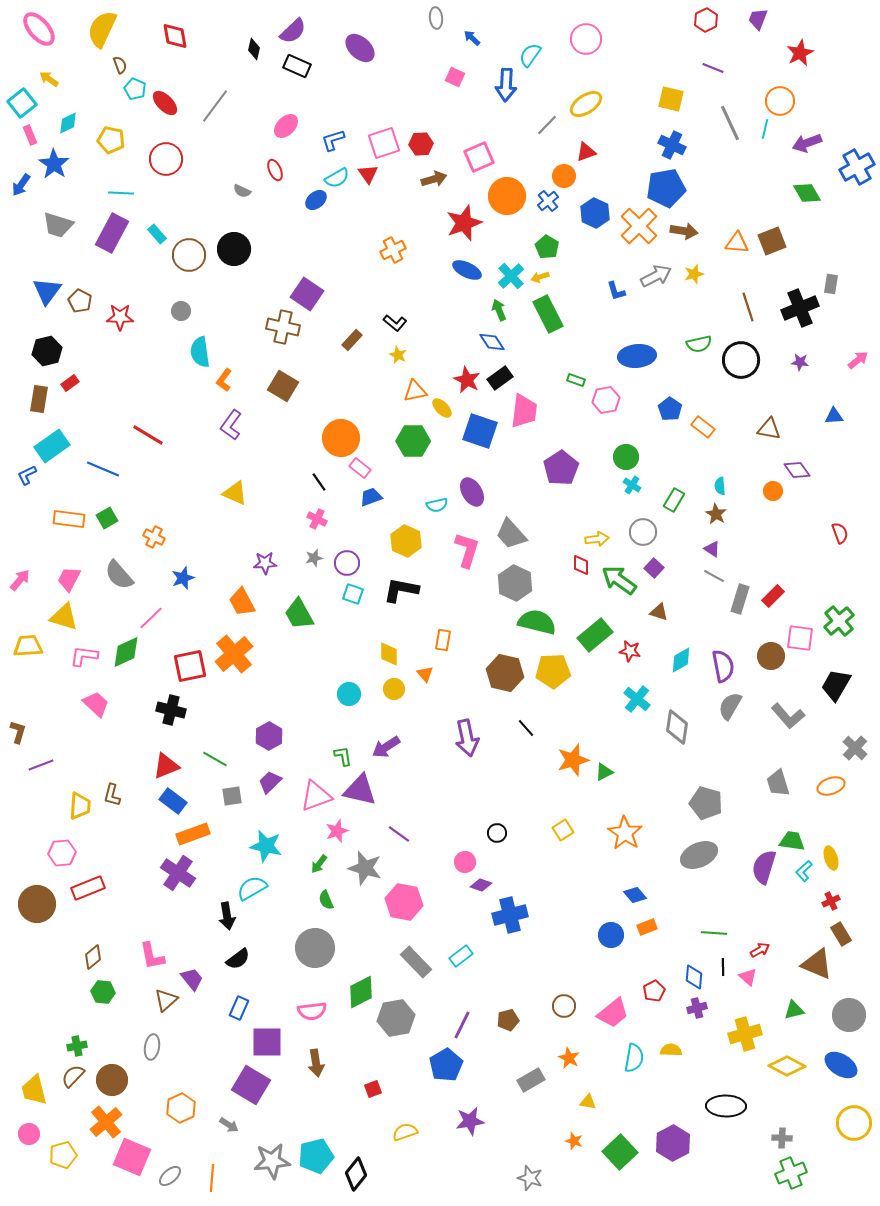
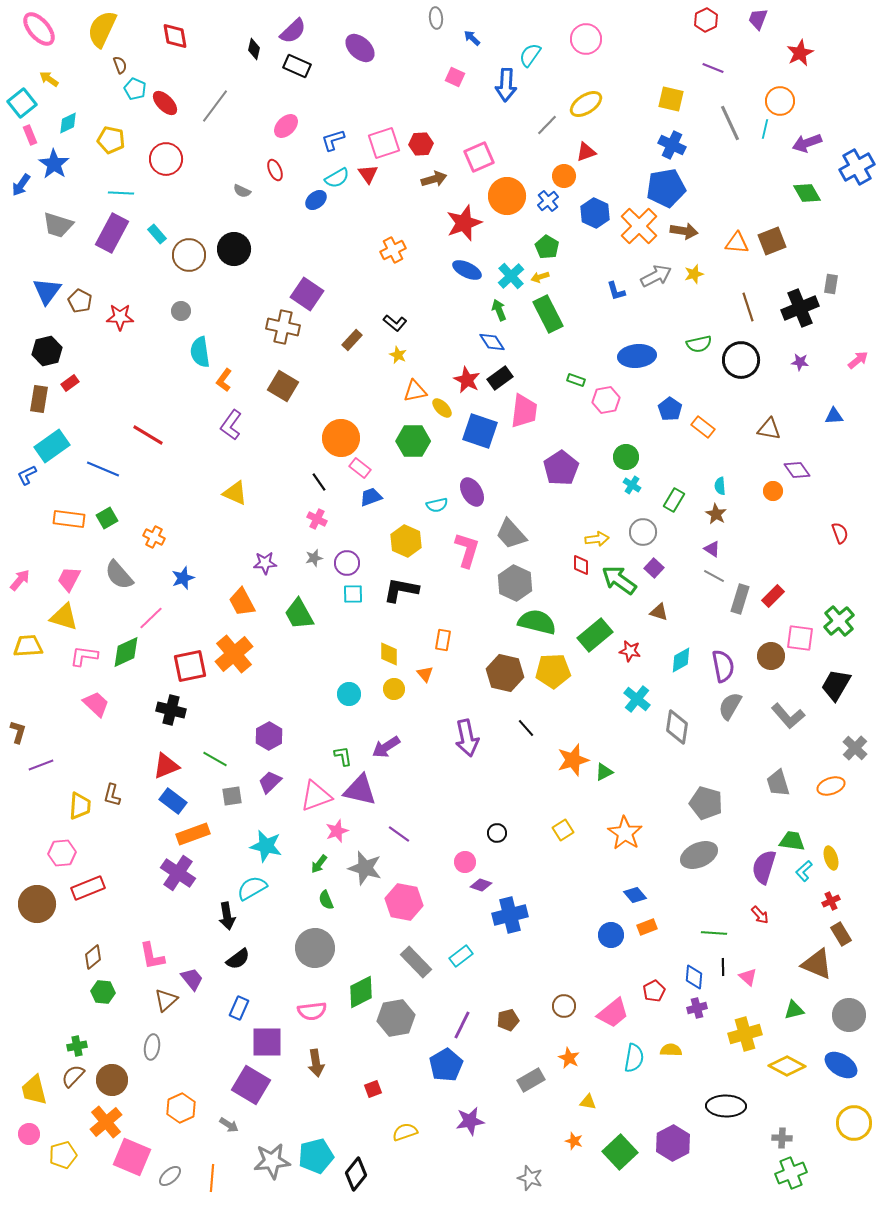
cyan square at (353, 594): rotated 20 degrees counterclockwise
red arrow at (760, 950): moved 35 px up; rotated 78 degrees clockwise
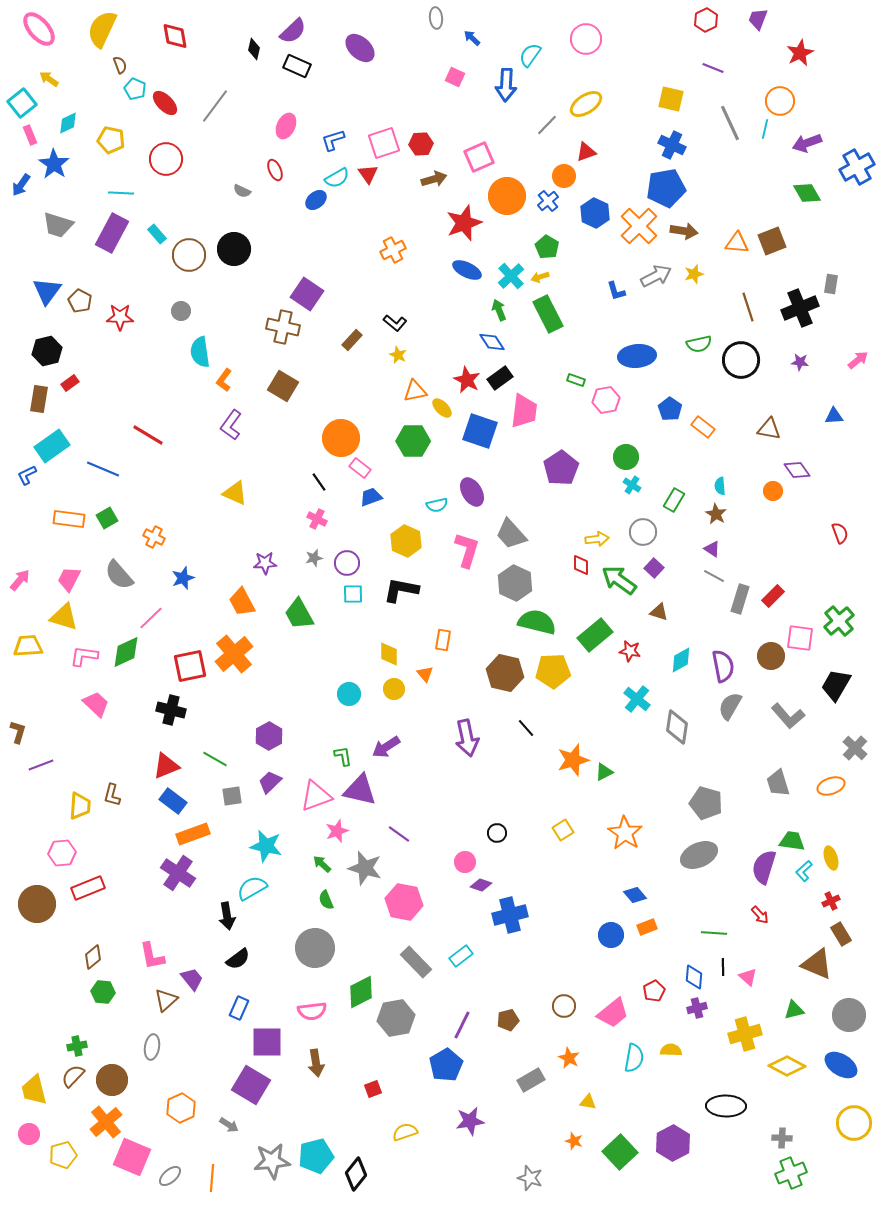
pink ellipse at (286, 126): rotated 20 degrees counterclockwise
green arrow at (319, 864): moved 3 px right; rotated 96 degrees clockwise
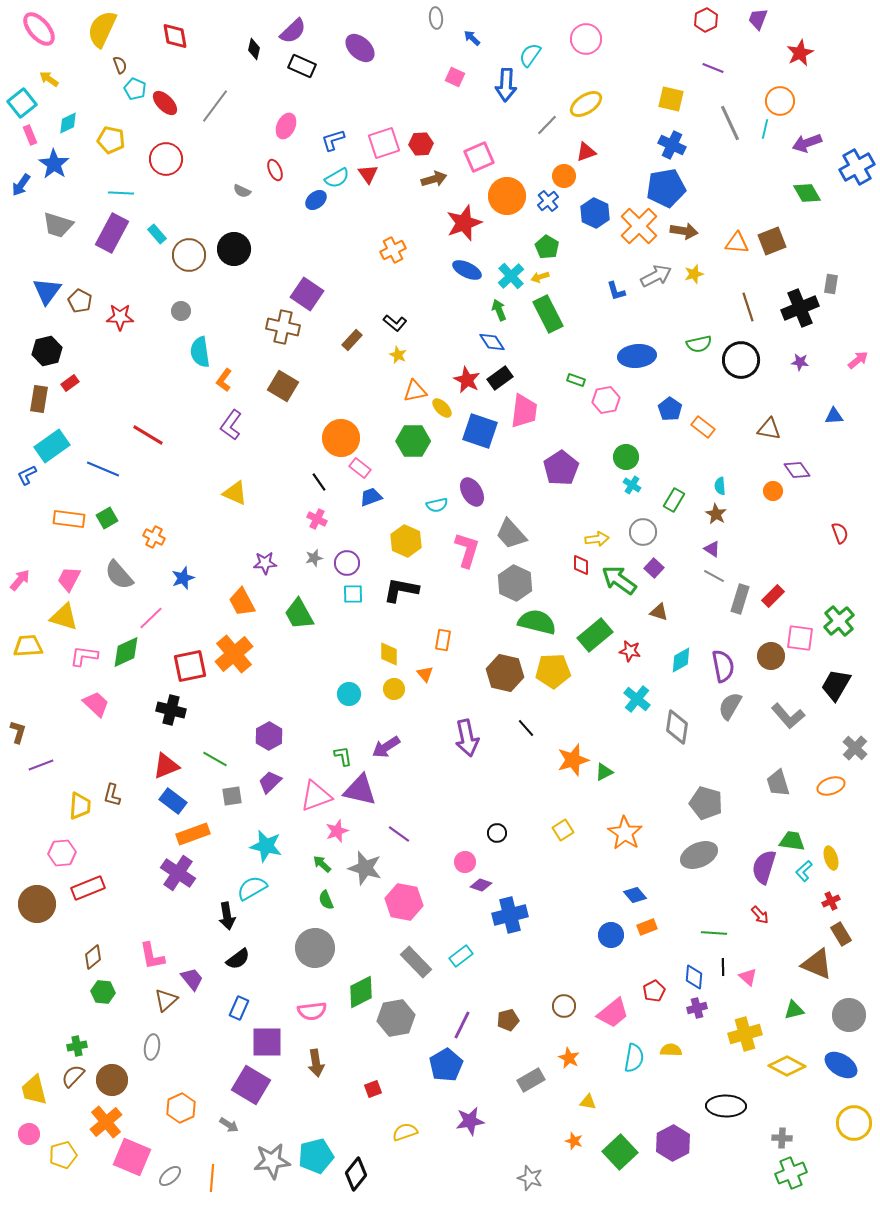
black rectangle at (297, 66): moved 5 px right
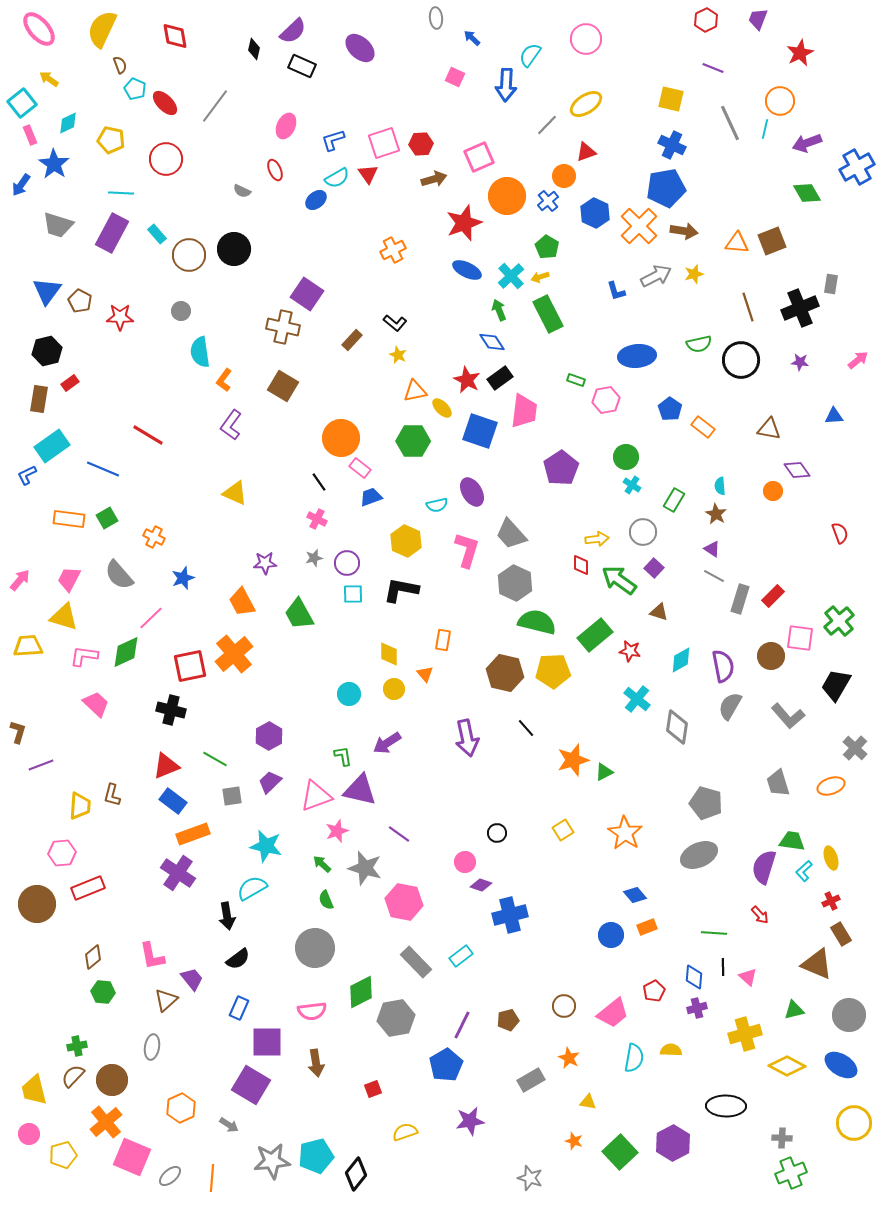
purple arrow at (386, 747): moved 1 px right, 4 px up
